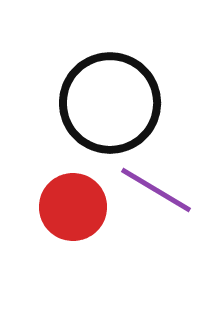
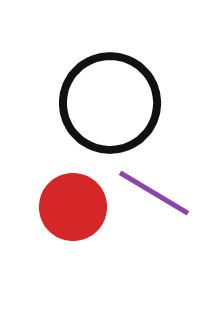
purple line: moved 2 px left, 3 px down
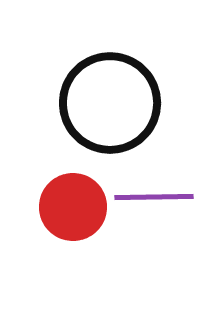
purple line: moved 4 px down; rotated 32 degrees counterclockwise
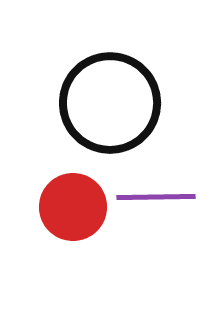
purple line: moved 2 px right
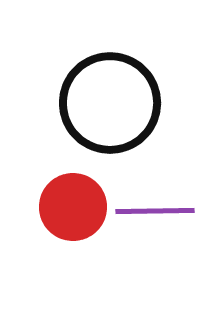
purple line: moved 1 px left, 14 px down
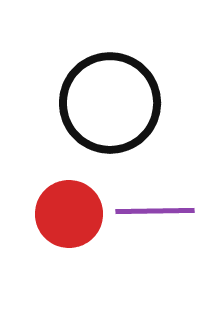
red circle: moved 4 px left, 7 px down
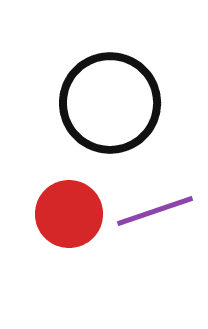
purple line: rotated 18 degrees counterclockwise
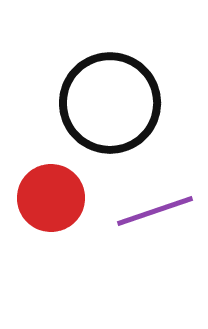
red circle: moved 18 px left, 16 px up
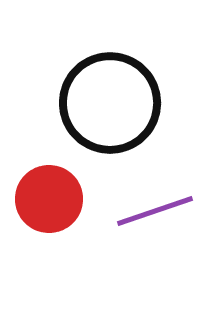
red circle: moved 2 px left, 1 px down
